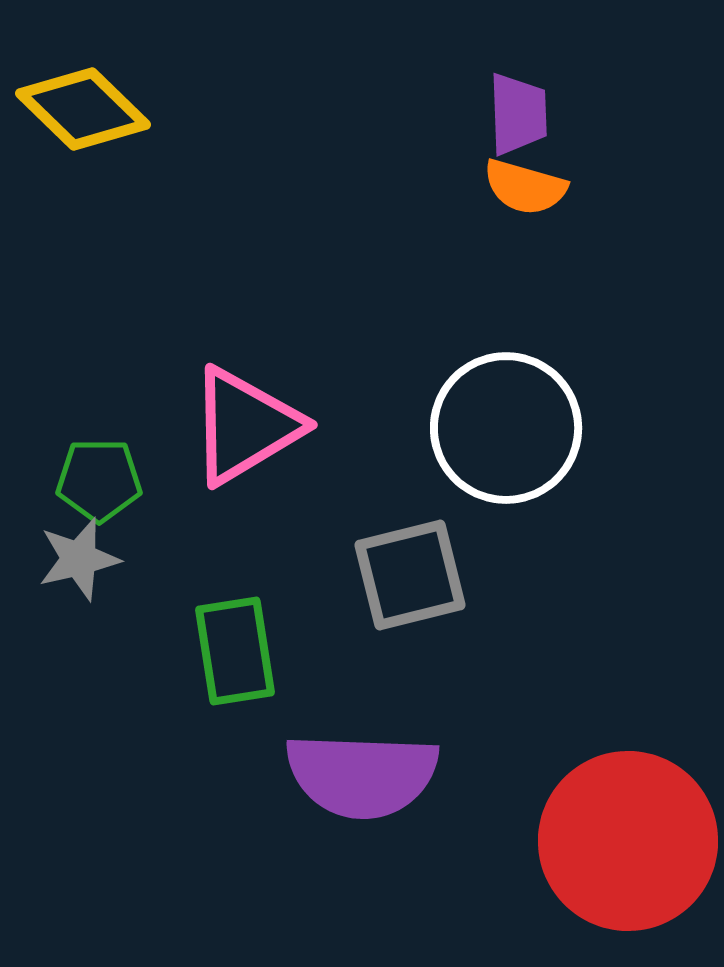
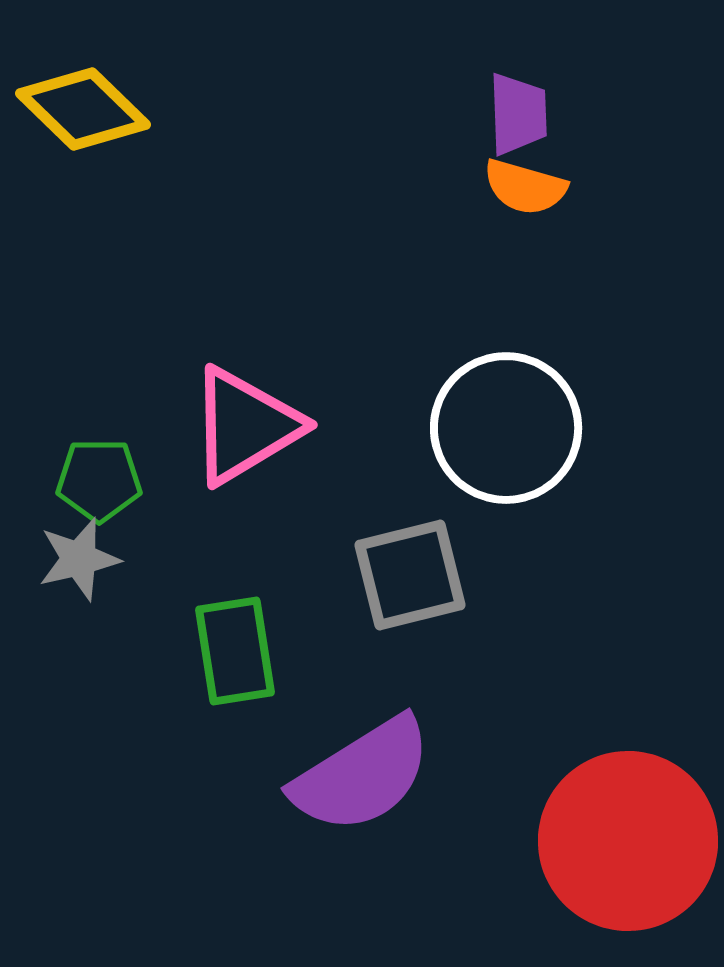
purple semicircle: rotated 34 degrees counterclockwise
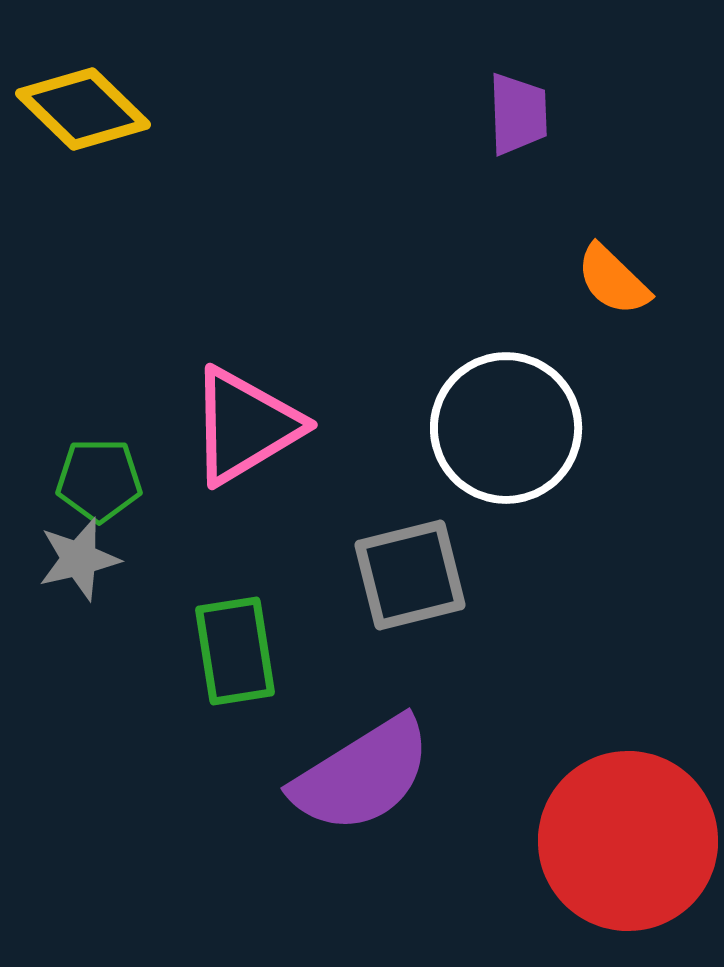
orange semicircle: moved 88 px right, 93 px down; rotated 28 degrees clockwise
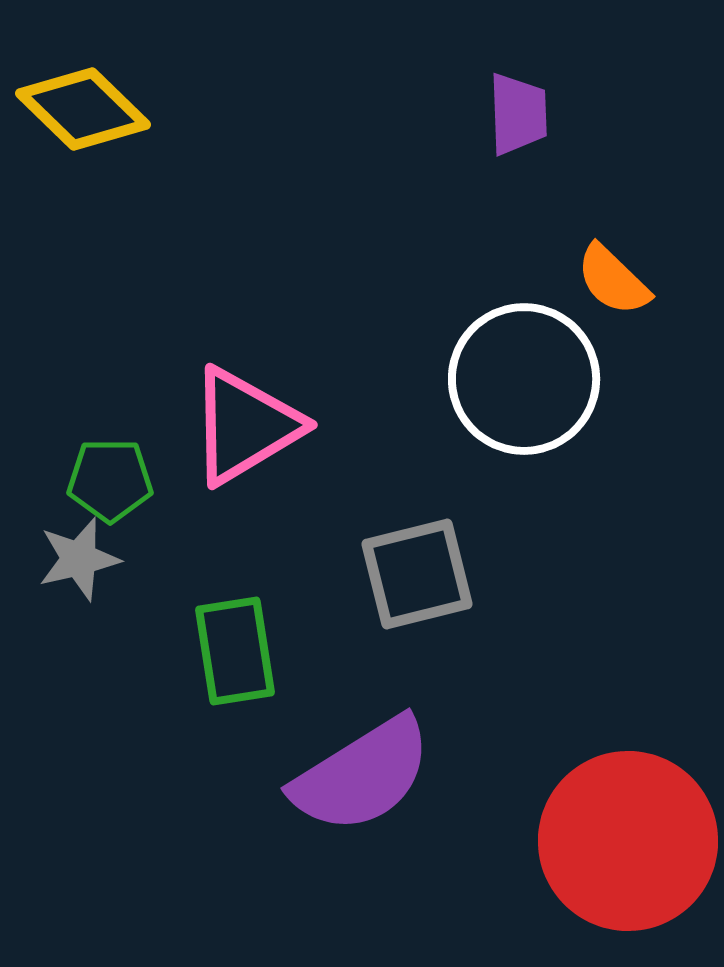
white circle: moved 18 px right, 49 px up
green pentagon: moved 11 px right
gray square: moved 7 px right, 1 px up
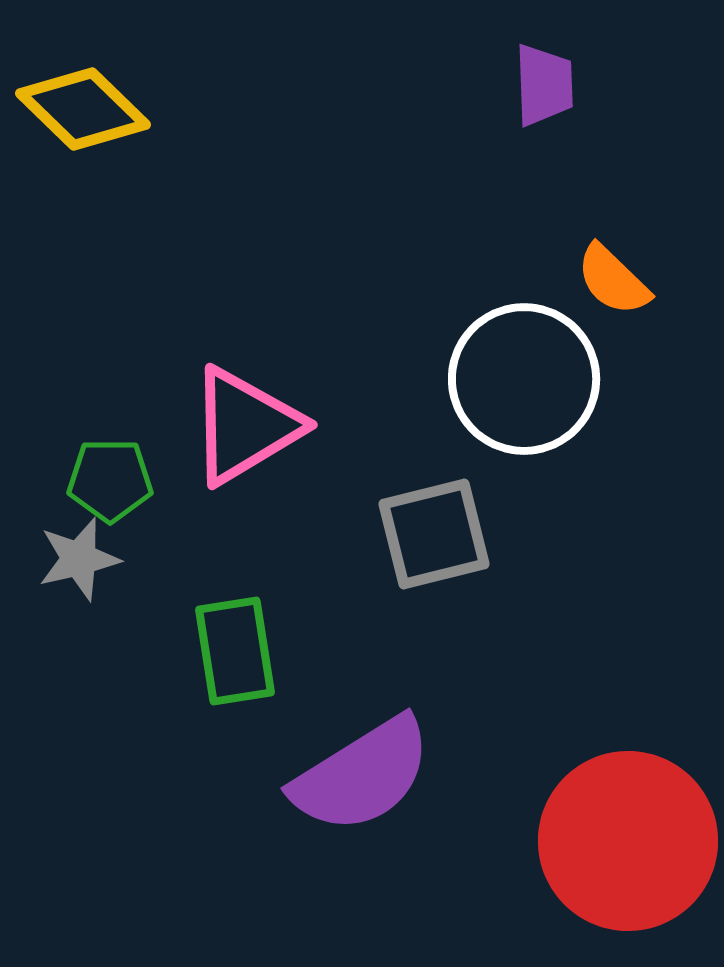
purple trapezoid: moved 26 px right, 29 px up
gray square: moved 17 px right, 40 px up
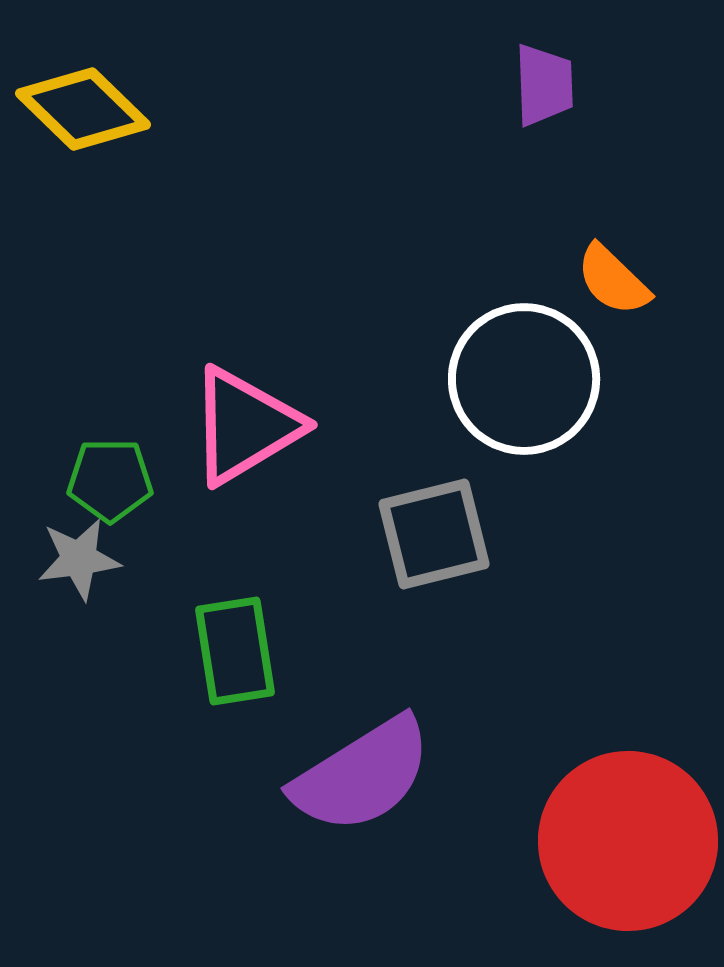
gray star: rotated 6 degrees clockwise
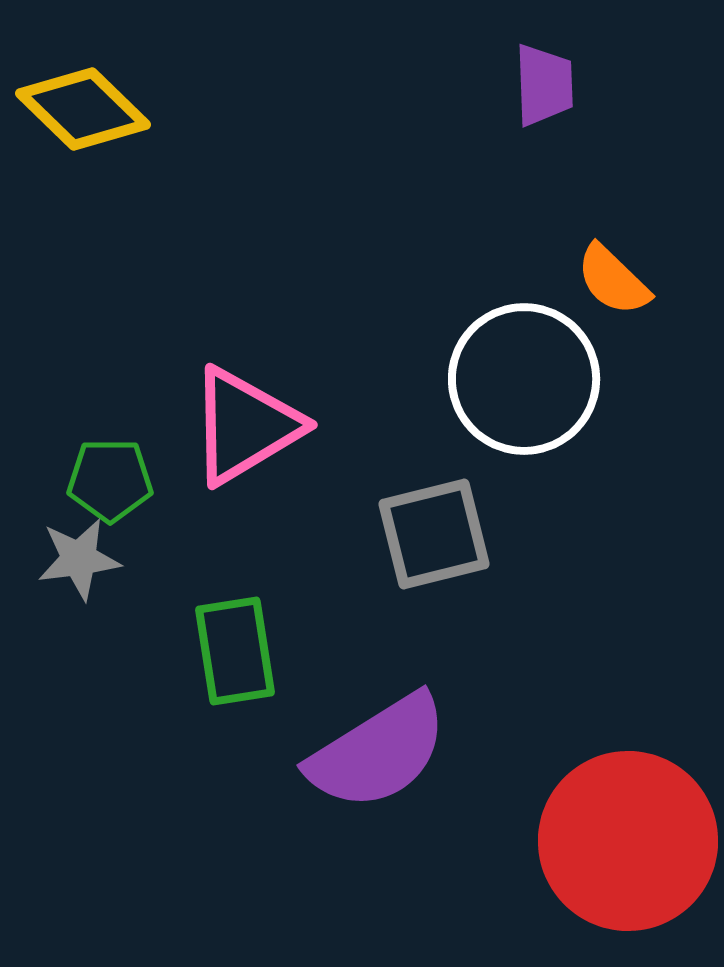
purple semicircle: moved 16 px right, 23 px up
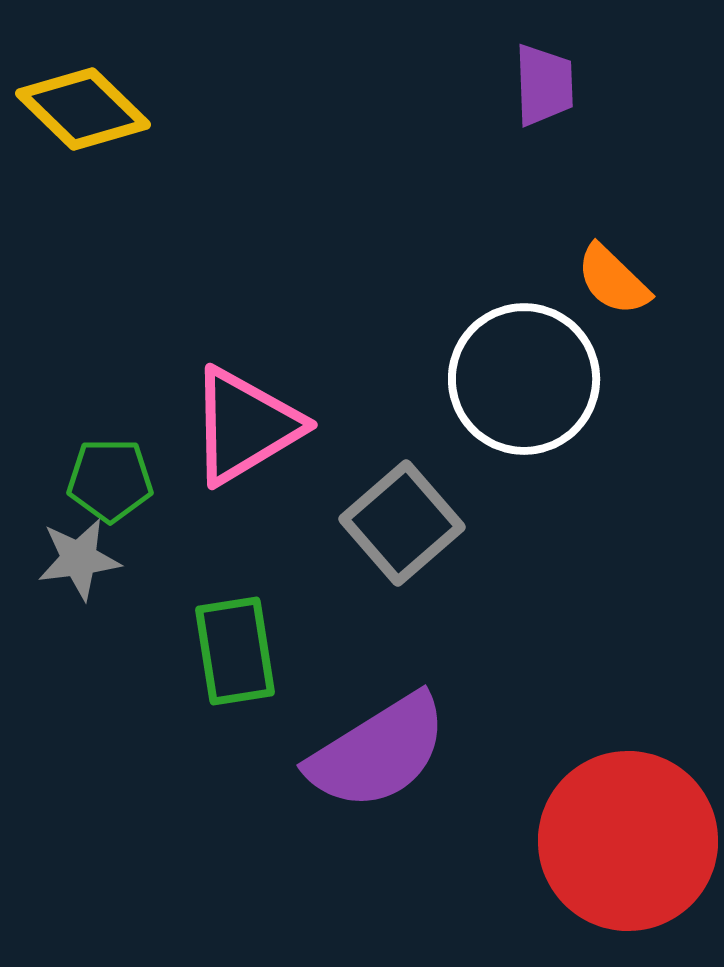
gray square: moved 32 px left, 11 px up; rotated 27 degrees counterclockwise
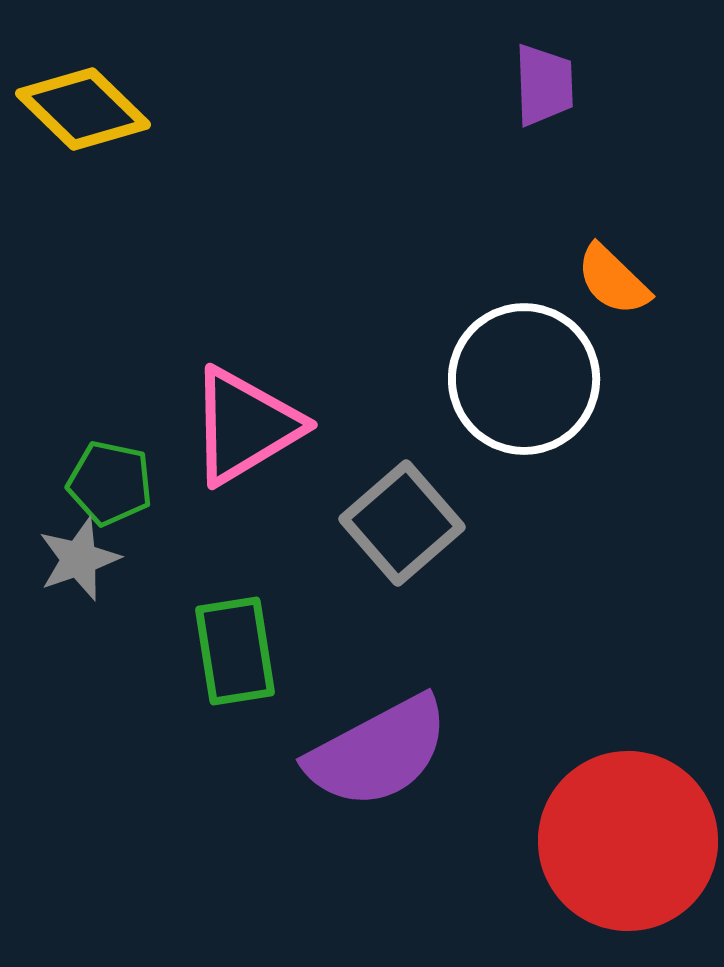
green pentagon: moved 3 px down; rotated 12 degrees clockwise
gray star: rotated 12 degrees counterclockwise
purple semicircle: rotated 4 degrees clockwise
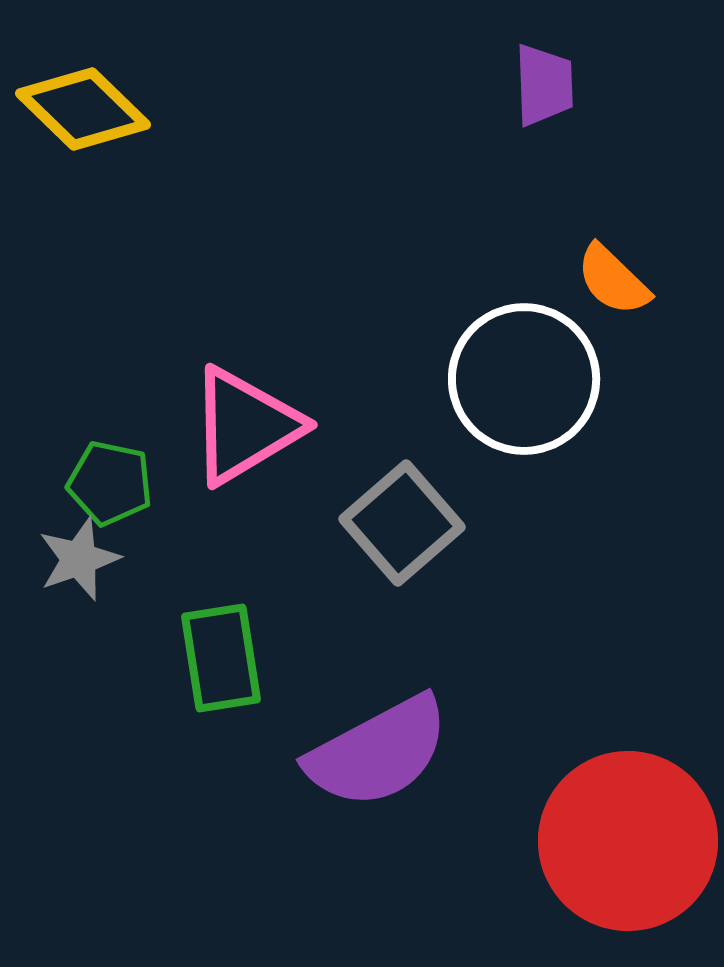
green rectangle: moved 14 px left, 7 px down
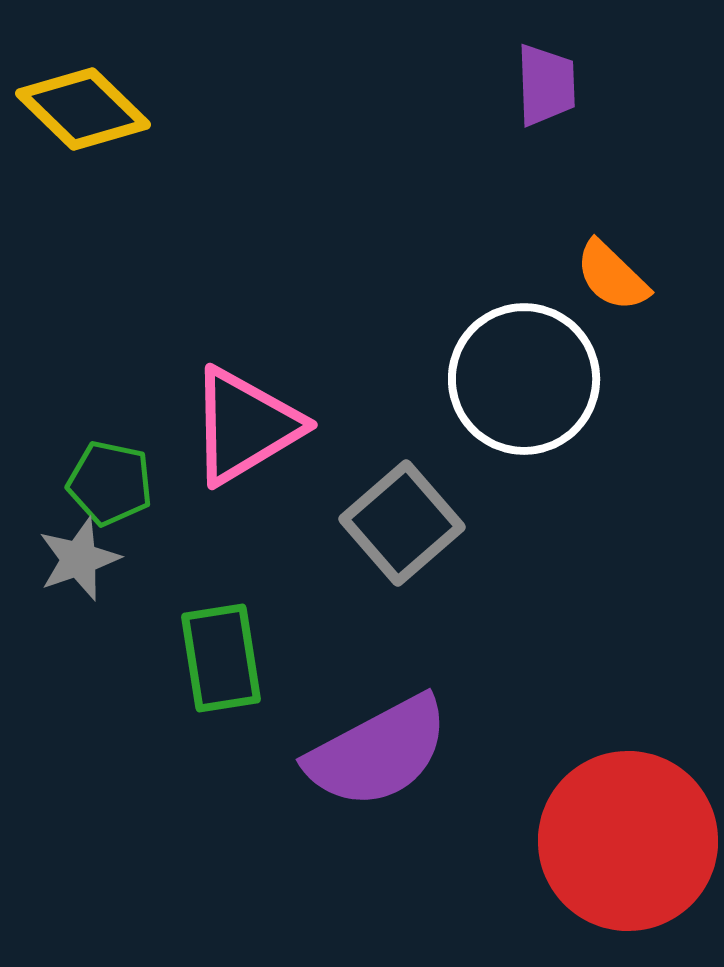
purple trapezoid: moved 2 px right
orange semicircle: moved 1 px left, 4 px up
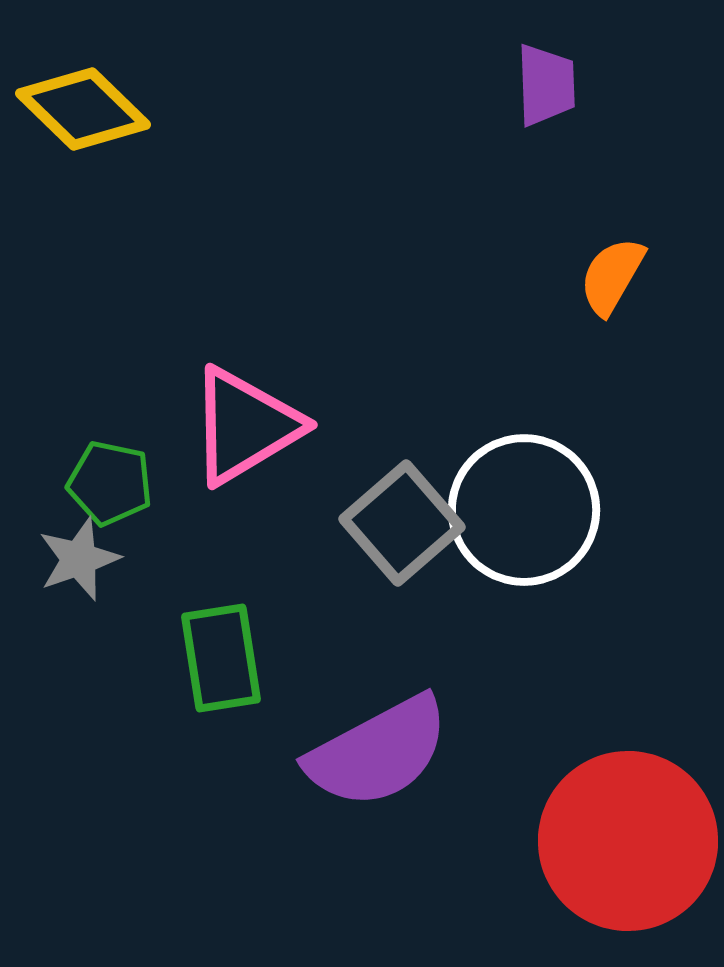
orange semicircle: rotated 76 degrees clockwise
white circle: moved 131 px down
